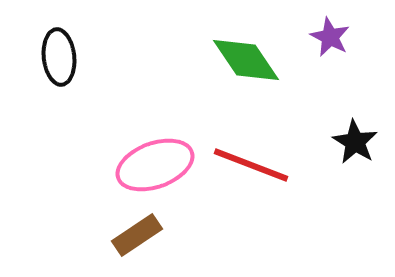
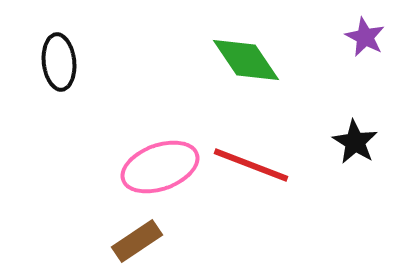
purple star: moved 35 px right
black ellipse: moved 5 px down
pink ellipse: moved 5 px right, 2 px down
brown rectangle: moved 6 px down
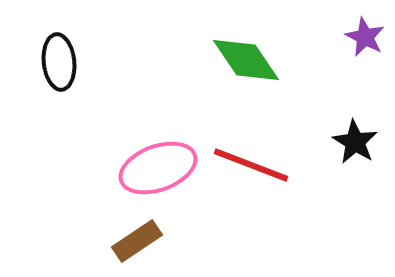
pink ellipse: moved 2 px left, 1 px down
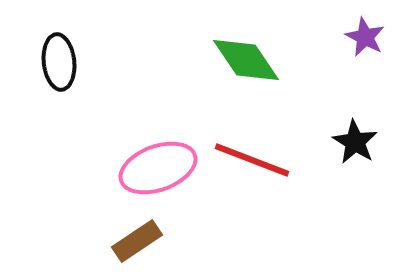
red line: moved 1 px right, 5 px up
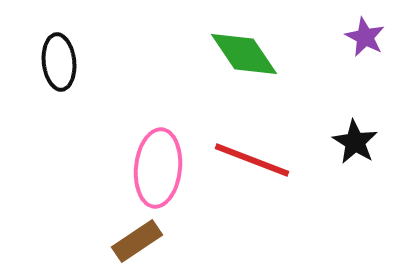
green diamond: moved 2 px left, 6 px up
pink ellipse: rotated 64 degrees counterclockwise
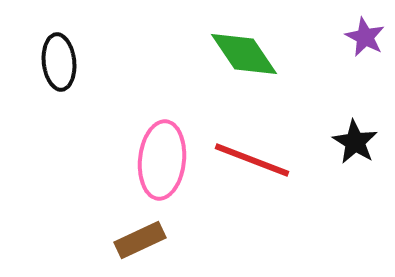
pink ellipse: moved 4 px right, 8 px up
brown rectangle: moved 3 px right, 1 px up; rotated 9 degrees clockwise
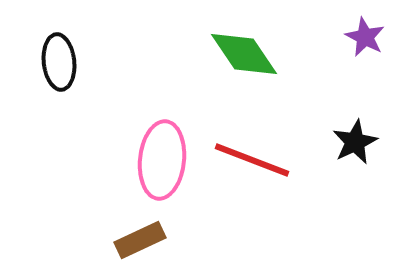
black star: rotated 15 degrees clockwise
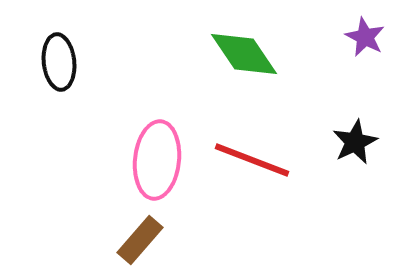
pink ellipse: moved 5 px left
brown rectangle: rotated 24 degrees counterclockwise
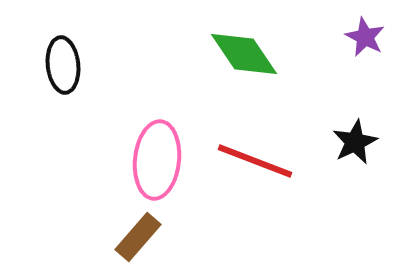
black ellipse: moved 4 px right, 3 px down
red line: moved 3 px right, 1 px down
brown rectangle: moved 2 px left, 3 px up
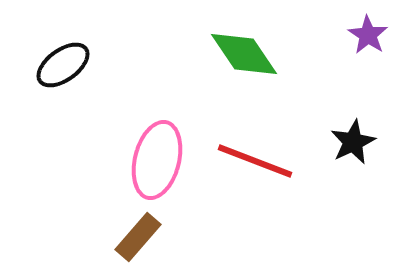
purple star: moved 3 px right, 2 px up; rotated 6 degrees clockwise
black ellipse: rotated 60 degrees clockwise
black star: moved 2 px left
pink ellipse: rotated 8 degrees clockwise
